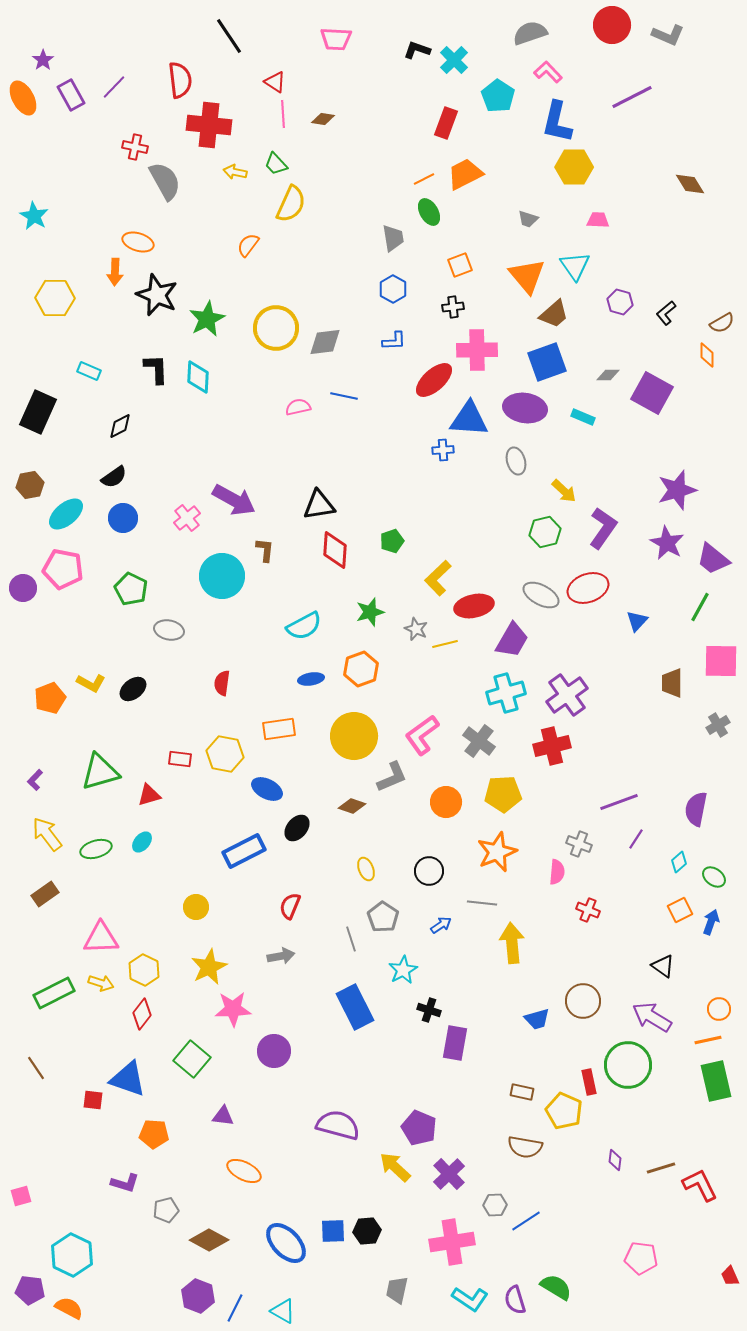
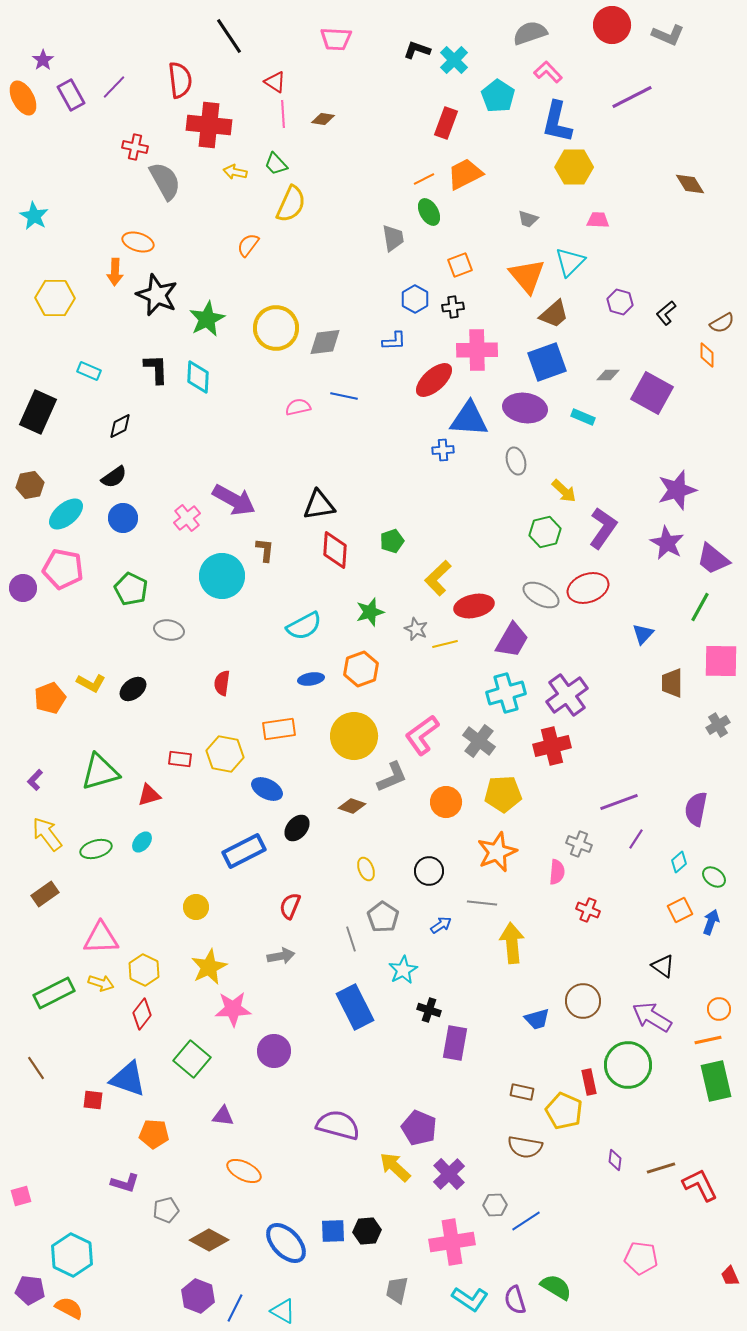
cyan triangle at (575, 266): moved 5 px left, 4 px up; rotated 20 degrees clockwise
blue hexagon at (393, 289): moved 22 px right, 10 px down
blue triangle at (637, 621): moved 6 px right, 13 px down
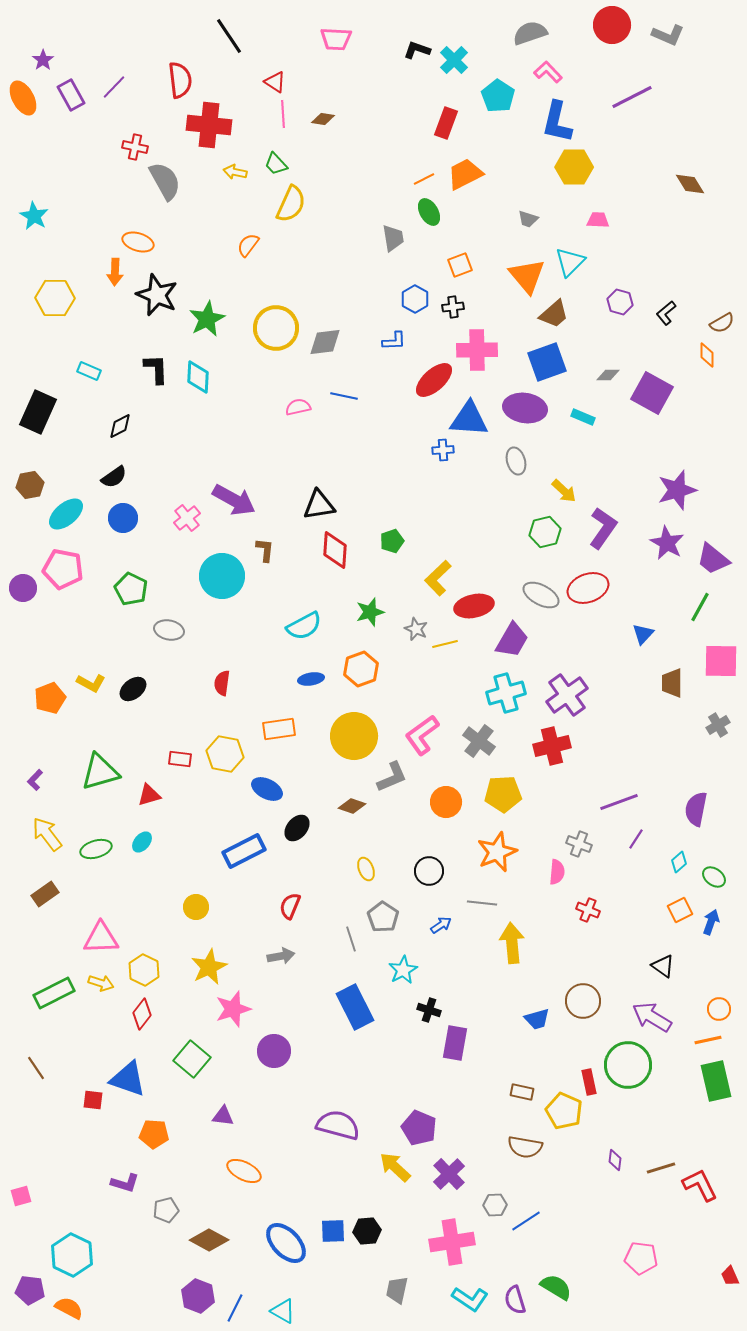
pink star at (233, 1009): rotated 15 degrees counterclockwise
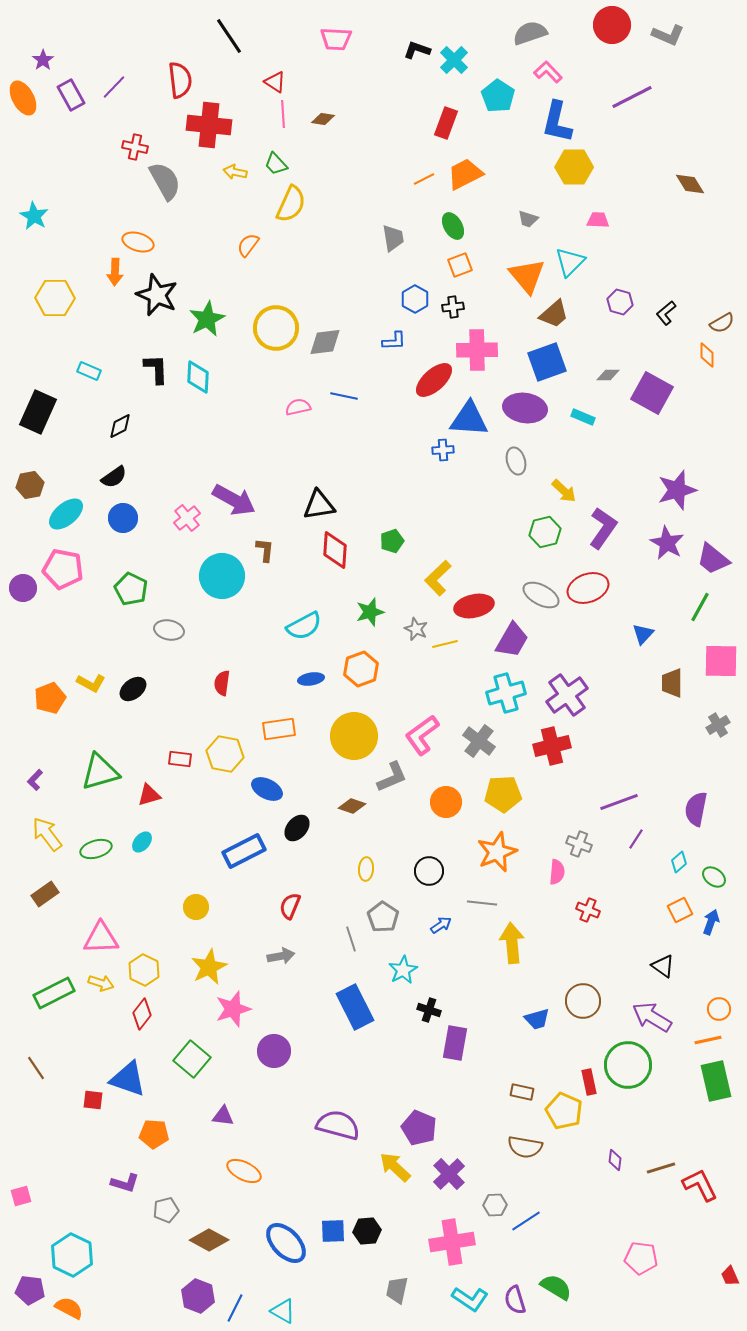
green ellipse at (429, 212): moved 24 px right, 14 px down
yellow ellipse at (366, 869): rotated 25 degrees clockwise
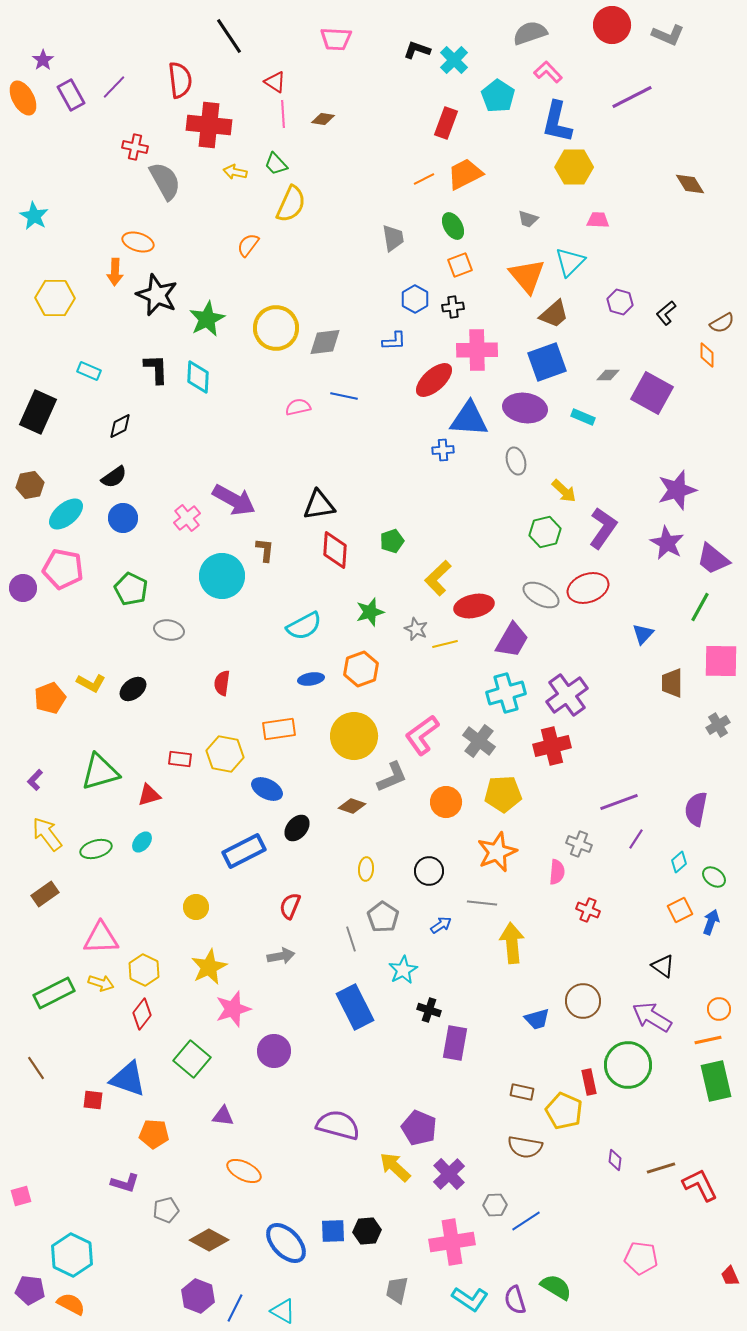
orange semicircle at (69, 1308): moved 2 px right, 4 px up
